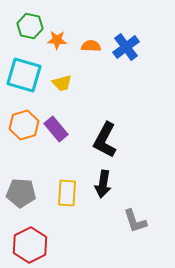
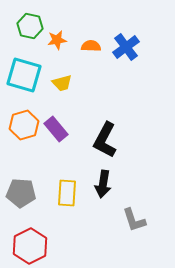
orange star: rotated 12 degrees counterclockwise
gray L-shape: moved 1 px left, 1 px up
red hexagon: moved 1 px down
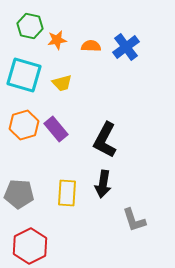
gray pentagon: moved 2 px left, 1 px down
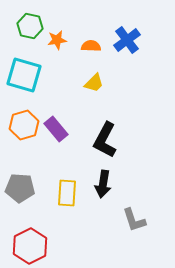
blue cross: moved 1 px right, 7 px up
yellow trapezoid: moved 32 px right; rotated 30 degrees counterclockwise
gray pentagon: moved 1 px right, 6 px up
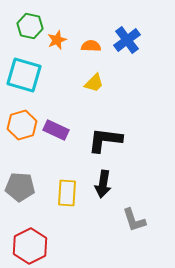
orange star: rotated 12 degrees counterclockwise
orange hexagon: moved 2 px left
purple rectangle: moved 1 px down; rotated 25 degrees counterclockwise
black L-shape: rotated 69 degrees clockwise
gray pentagon: moved 1 px up
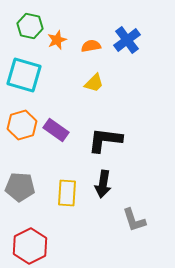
orange semicircle: rotated 12 degrees counterclockwise
purple rectangle: rotated 10 degrees clockwise
